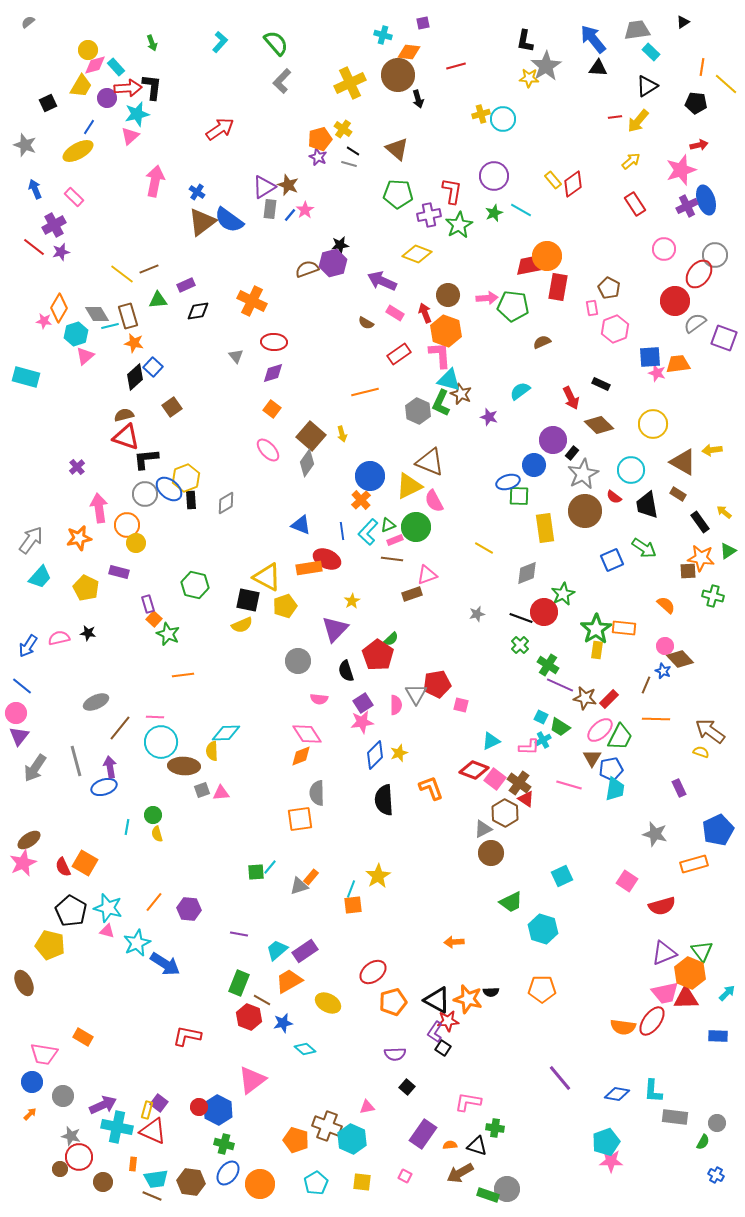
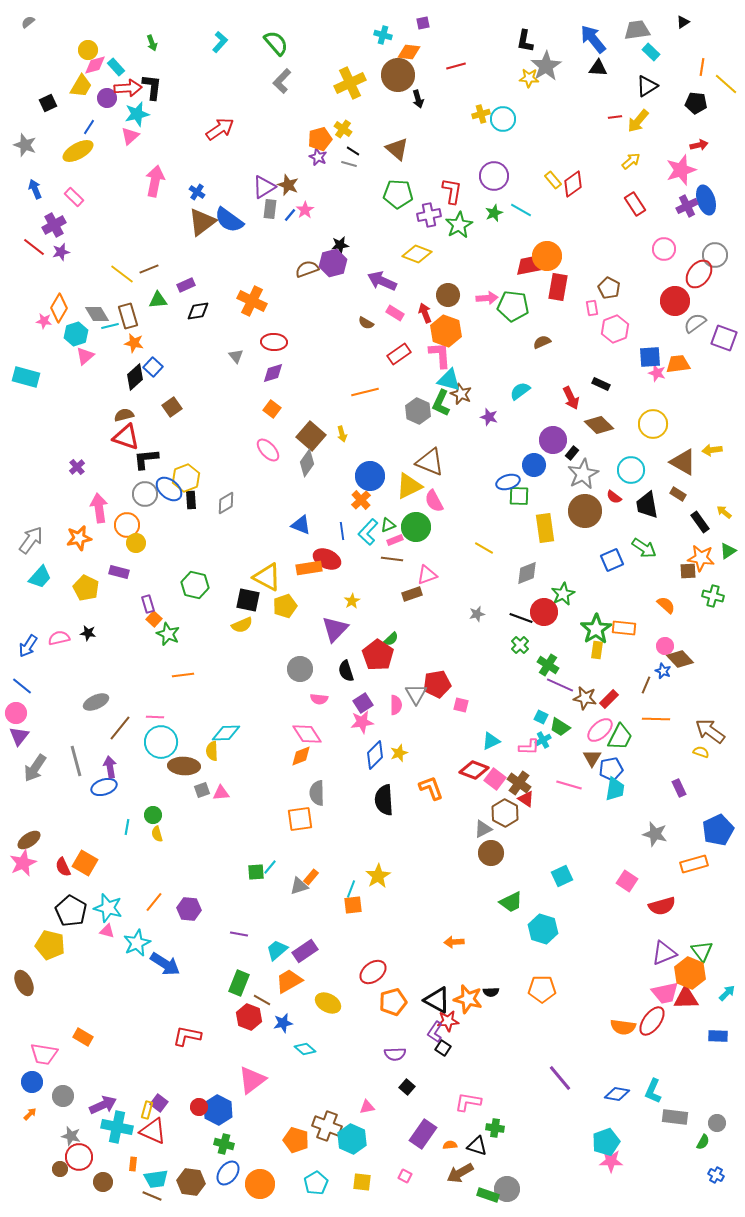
gray circle at (298, 661): moved 2 px right, 8 px down
cyan L-shape at (653, 1091): rotated 20 degrees clockwise
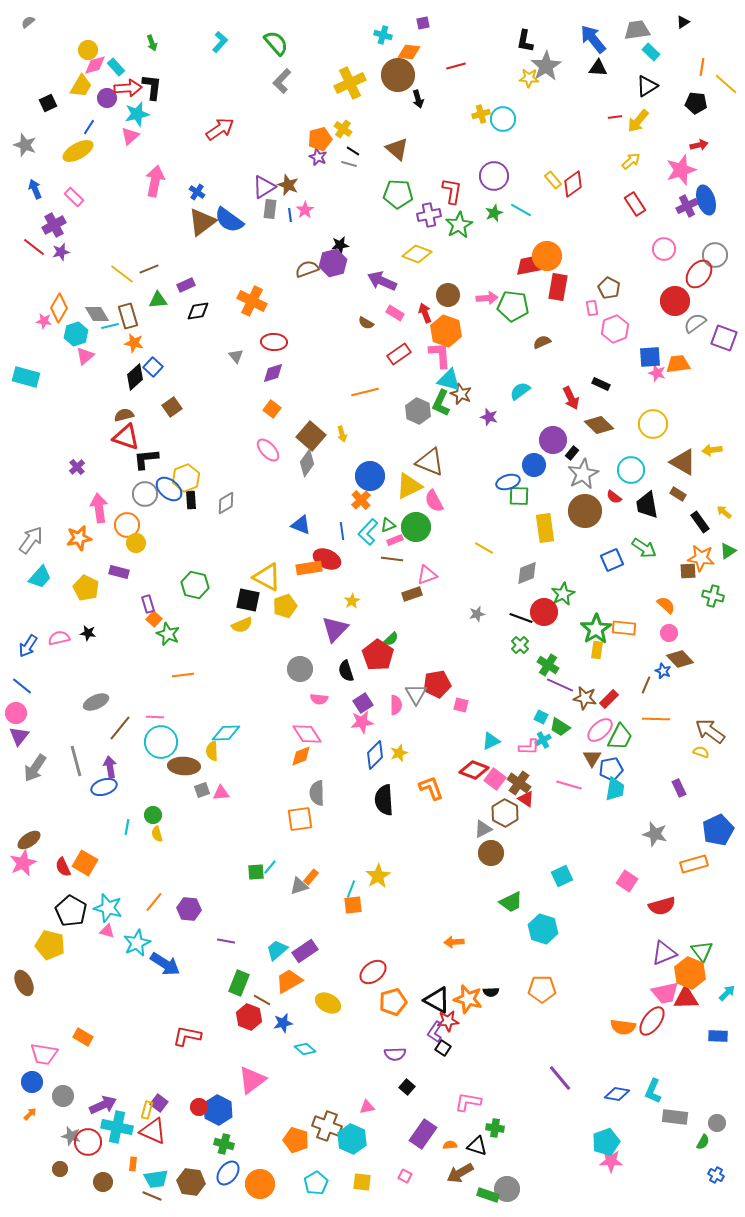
blue line at (290, 215): rotated 48 degrees counterclockwise
pink circle at (665, 646): moved 4 px right, 13 px up
purple line at (239, 934): moved 13 px left, 7 px down
red circle at (79, 1157): moved 9 px right, 15 px up
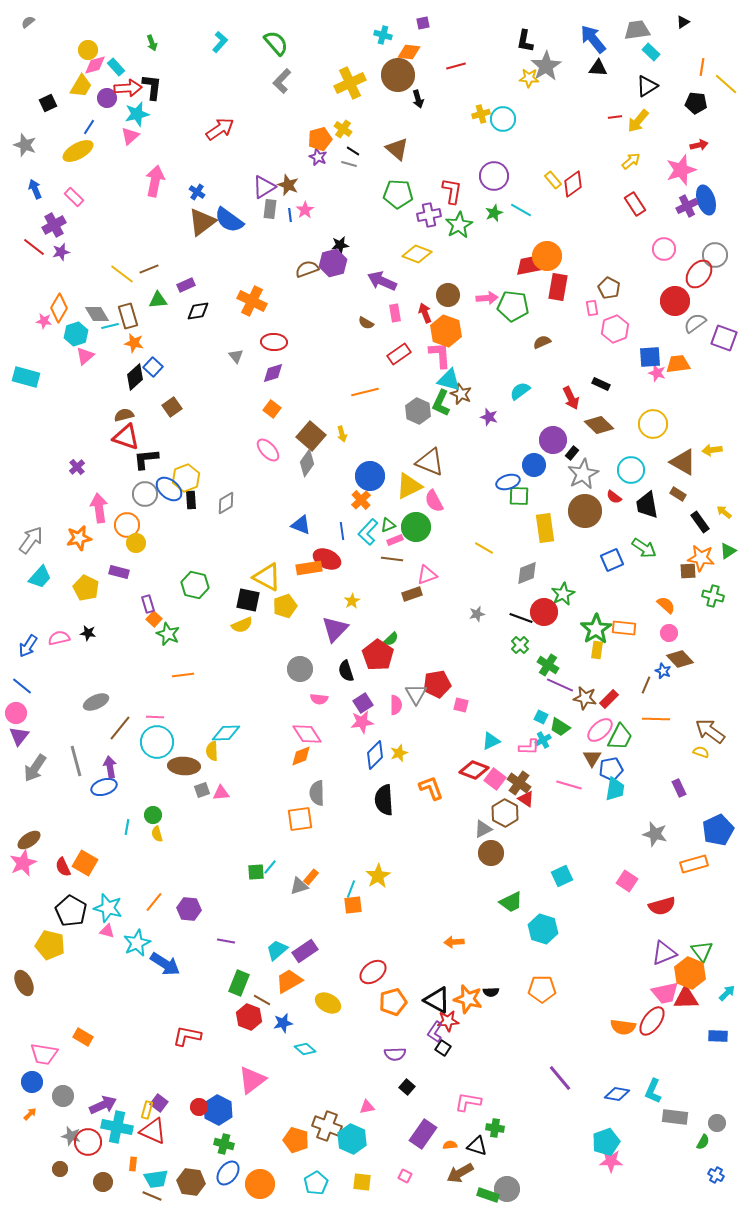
pink rectangle at (395, 313): rotated 48 degrees clockwise
cyan circle at (161, 742): moved 4 px left
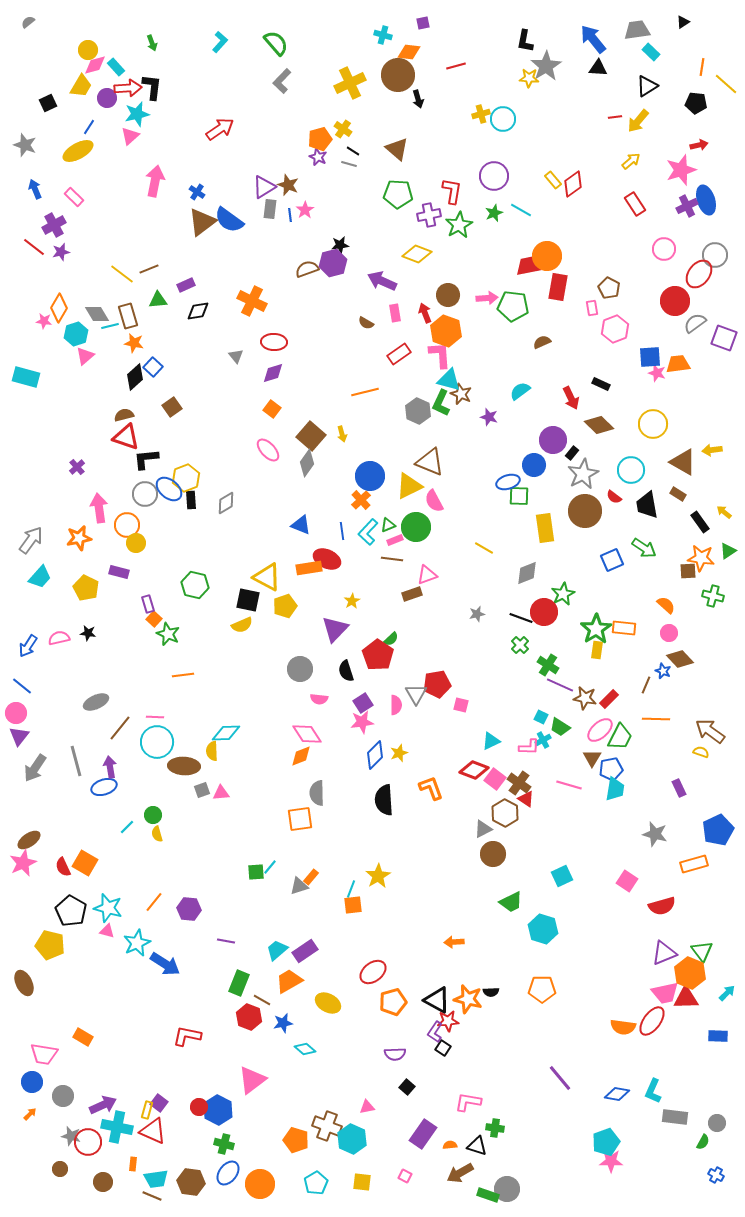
cyan line at (127, 827): rotated 35 degrees clockwise
brown circle at (491, 853): moved 2 px right, 1 px down
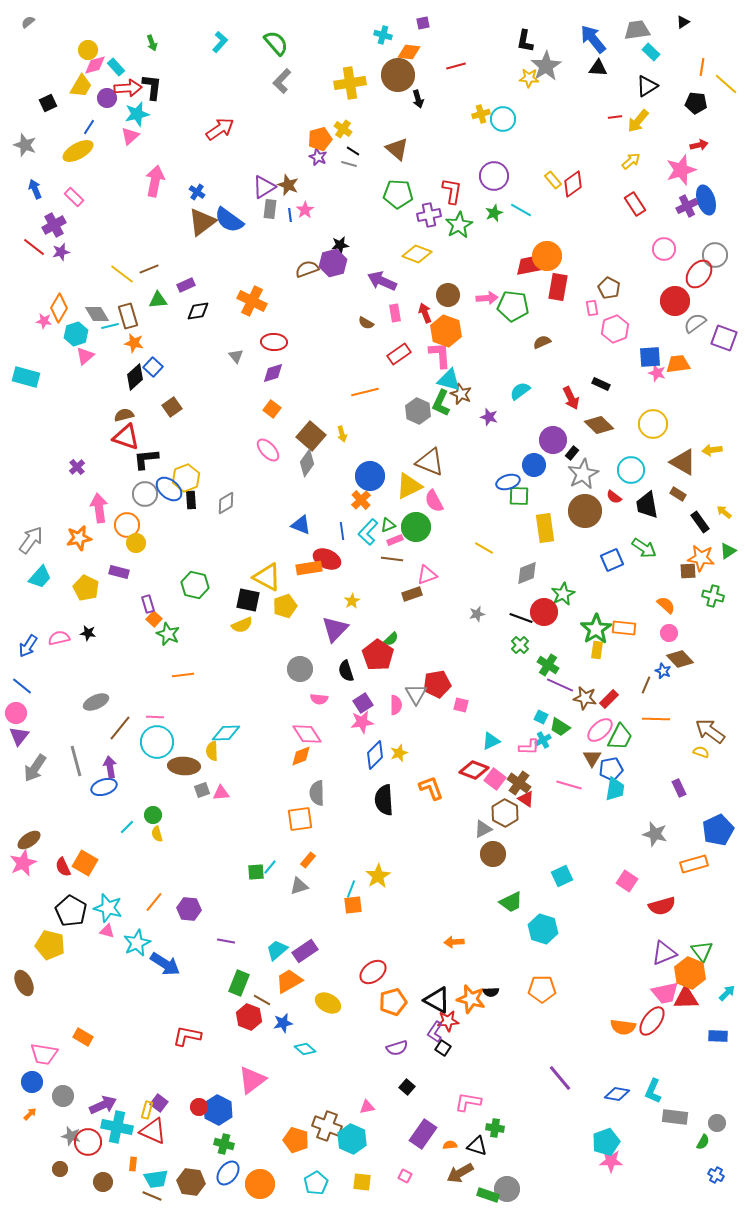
yellow cross at (350, 83): rotated 16 degrees clockwise
orange rectangle at (311, 877): moved 3 px left, 17 px up
orange star at (468, 999): moved 3 px right
purple semicircle at (395, 1054): moved 2 px right, 6 px up; rotated 15 degrees counterclockwise
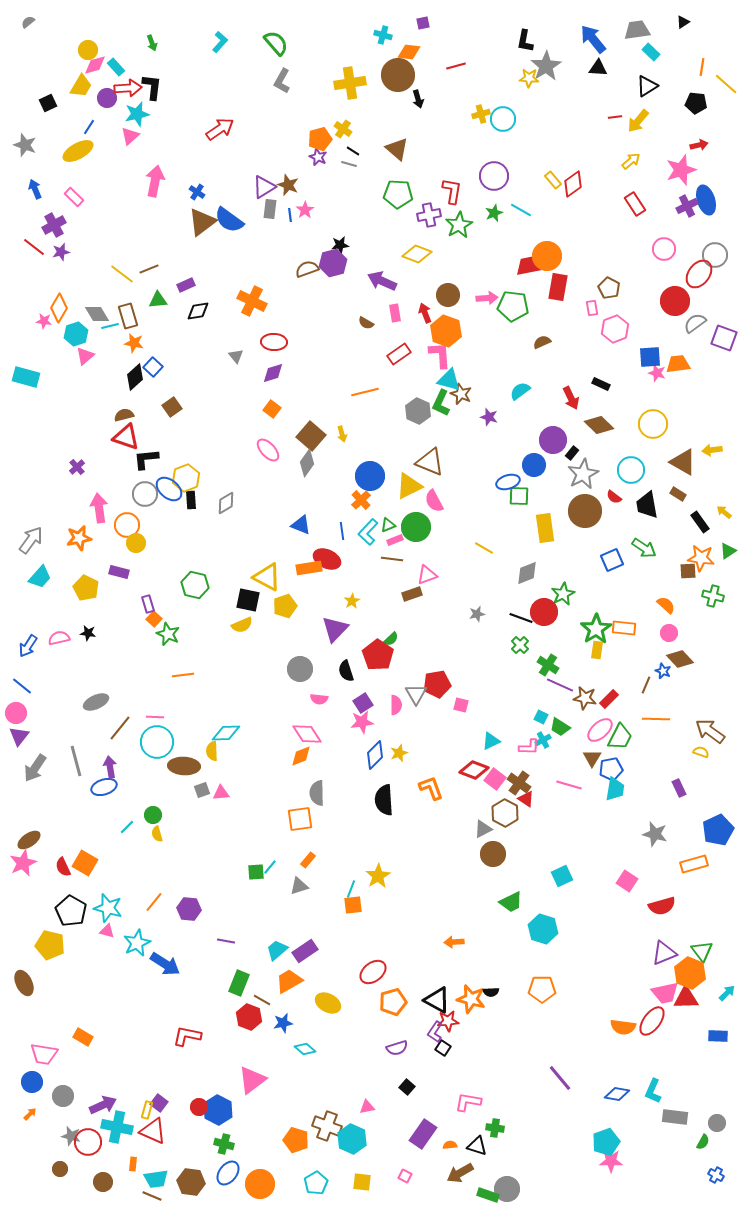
gray L-shape at (282, 81): rotated 15 degrees counterclockwise
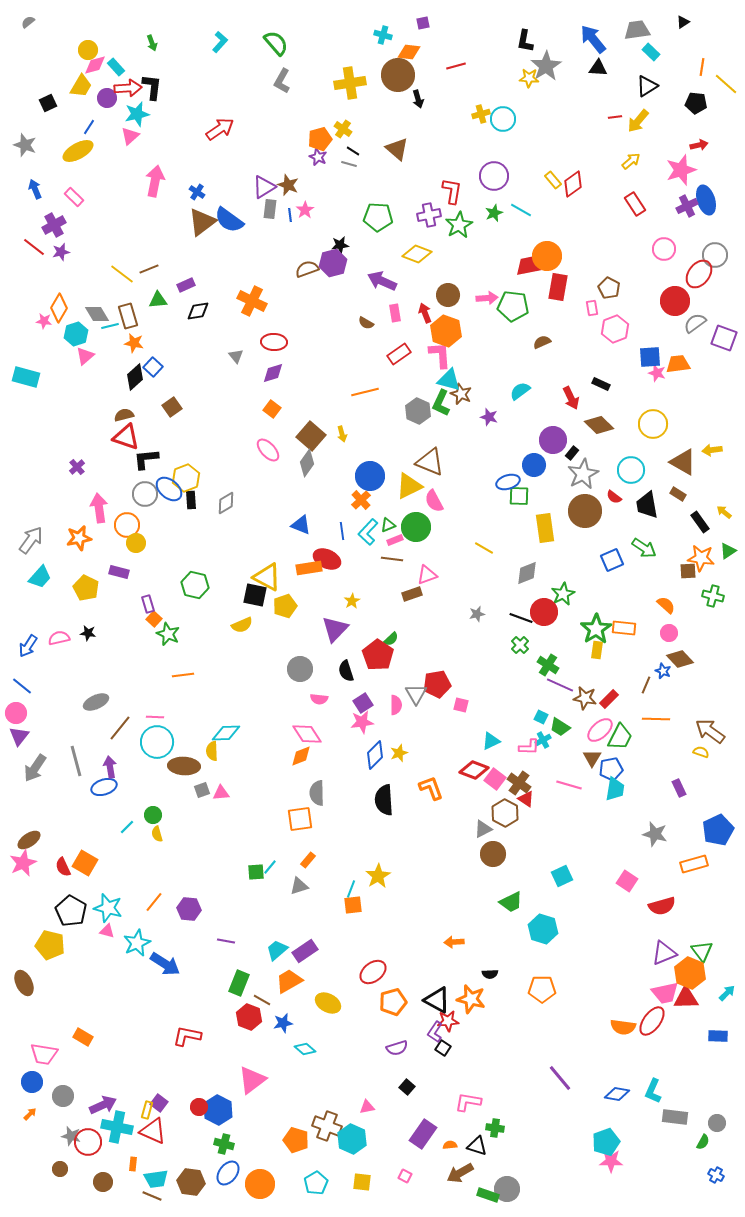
green pentagon at (398, 194): moved 20 px left, 23 px down
black square at (248, 600): moved 7 px right, 5 px up
black semicircle at (491, 992): moved 1 px left, 18 px up
